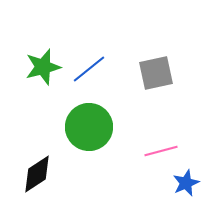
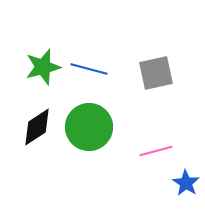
blue line: rotated 54 degrees clockwise
pink line: moved 5 px left
black diamond: moved 47 px up
blue star: rotated 16 degrees counterclockwise
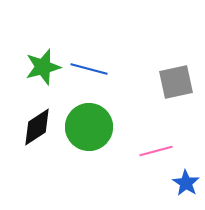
gray square: moved 20 px right, 9 px down
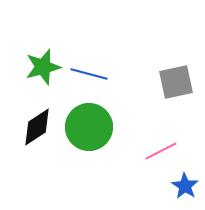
blue line: moved 5 px down
pink line: moved 5 px right; rotated 12 degrees counterclockwise
blue star: moved 1 px left, 3 px down
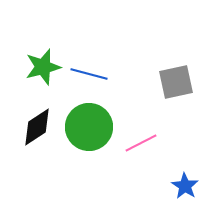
pink line: moved 20 px left, 8 px up
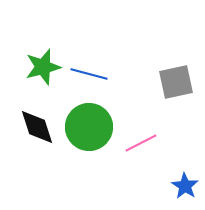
black diamond: rotated 75 degrees counterclockwise
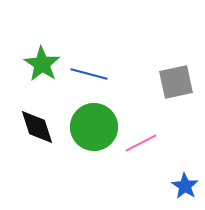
green star: moved 1 px left, 3 px up; rotated 24 degrees counterclockwise
green circle: moved 5 px right
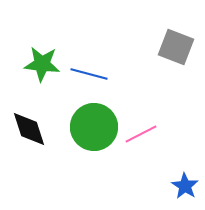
green star: rotated 27 degrees counterclockwise
gray square: moved 35 px up; rotated 33 degrees clockwise
black diamond: moved 8 px left, 2 px down
pink line: moved 9 px up
